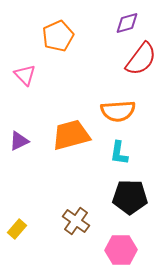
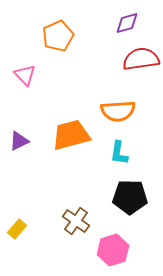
red semicircle: rotated 135 degrees counterclockwise
pink hexagon: moved 8 px left; rotated 16 degrees counterclockwise
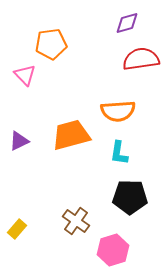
orange pentagon: moved 7 px left, 8 px down; rotated 16 degrees clockwise
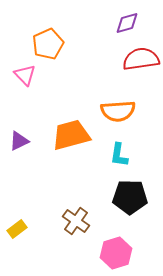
orange pentagon: moved 3 px left; rotated 16 degrees counterclockwise
cyan L-shape: moved 2 px down
yellow rectangle: rotated 12 degrees clockwise
pink hexagon: moved 3 px right, 3 px down
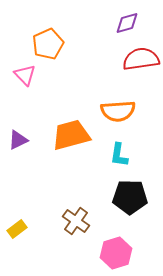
purple triangle: moved 1 px left, 1 px up
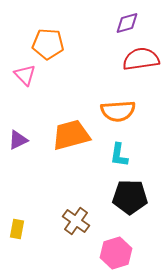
orange pentagon: rotated 28 degrees clockwise
yellow rectangle: rotated 42 degrees counterclockwise
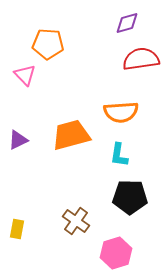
orange semicircle: moved 3 px right, 1 px down
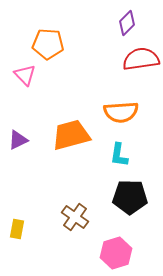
purple diamond: rotated 30 degrees counterclockwise
brown cross: moved 1 px left, 4 px up
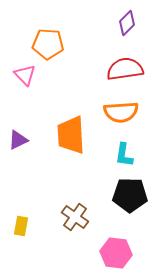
red semicircle: moved 16 px left, 10 px down
orange trapezoid: rotated 78 degrees counterclockwise
cyan L-shape: moved 5 px right
black pentagon: moved 2 px up
yellow rectangle: moved 4 px right, 3 px up
pink hexagon: rotated 24 degrees clockwise
